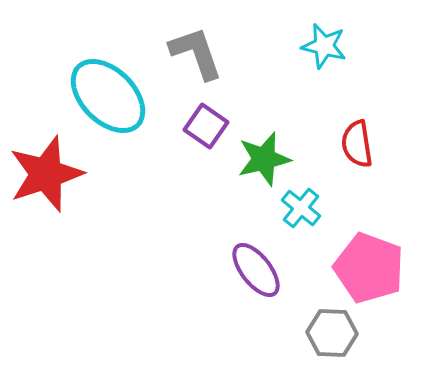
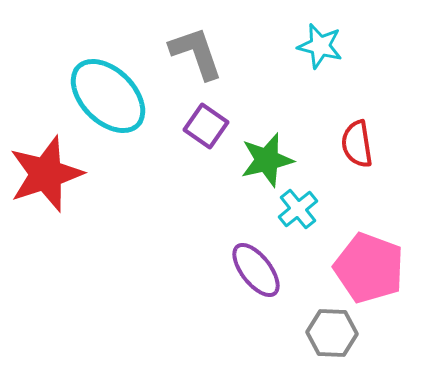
cyan star: moved 4 px left
green star: moved 3 px right, 1 px down
cyan cross: moved 3 px left, 1 px down; rotated 12 degrees clockwise
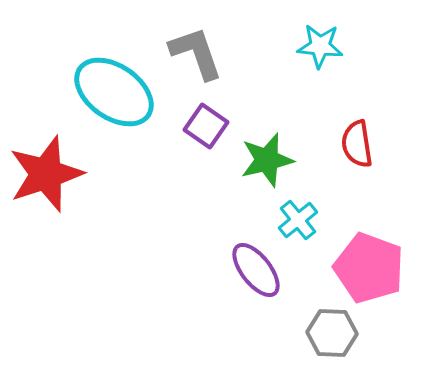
cyan star: rotated 9 degrees counterclockwise
cyan ellipse: moved 6 px right, 4 px up; rotated 10 degrees counterclockwise
cyan cross: moved 11 px down
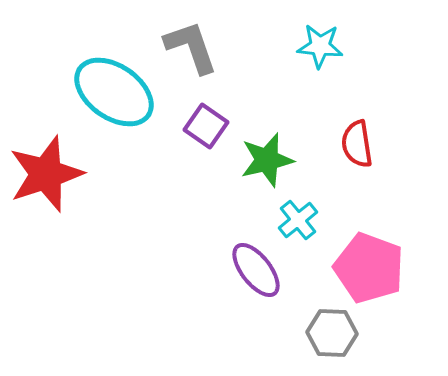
gray L-shape: moved 5 px left, 6 px up
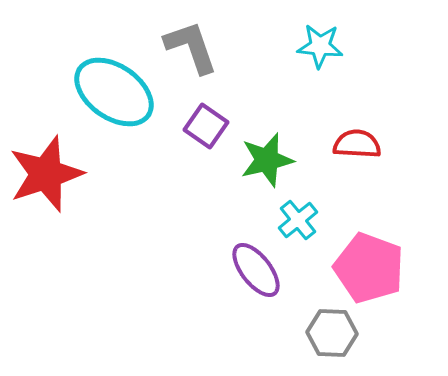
red semicircle: rotated 102 degrees clockwise
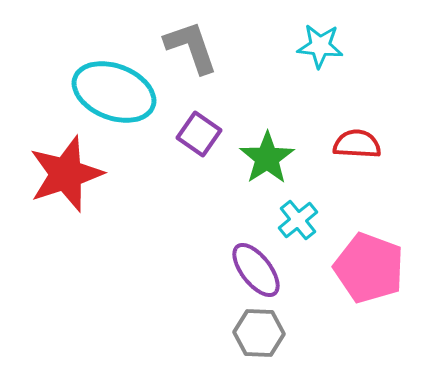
cyan ellipse: rotated 14 degrees counterclockwise
purple square: moved 7 px left, 8 px down
green star: moved 2 px up; rotated 20 degrees counterclockwise
red star: moved 20 px right
gray hexagon: moved 73 px left
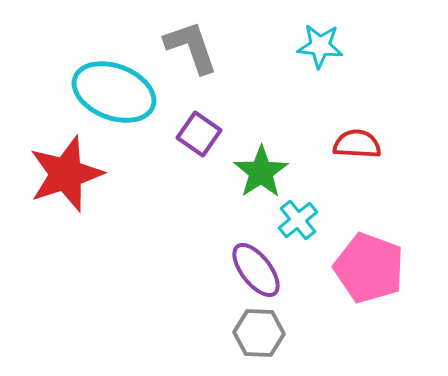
green star: moved 6 px left, 14 px down
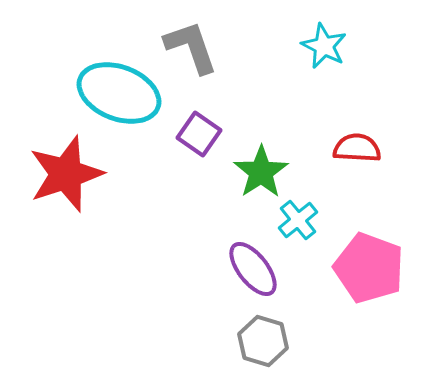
cyan star: moved 4 px right; rotated 21 degrees clockwise
cyan ellipse: moved 5 px right, 1 px down
red semicircle: moved 4 px down
purple ellipse: moved 3 px left, 1 px up
gray hexagon: moved 4 px right, 8 px down; rotated 15 degrees clockwise
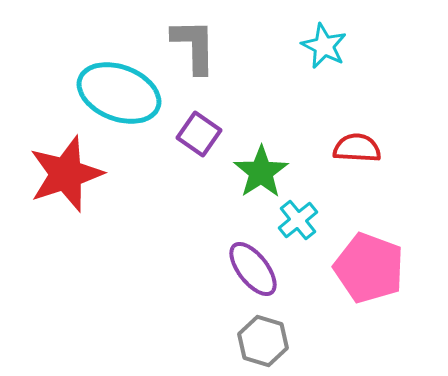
gray L-shape: moved 3 px right, 1 px up; rotated 18 degrees clockwise
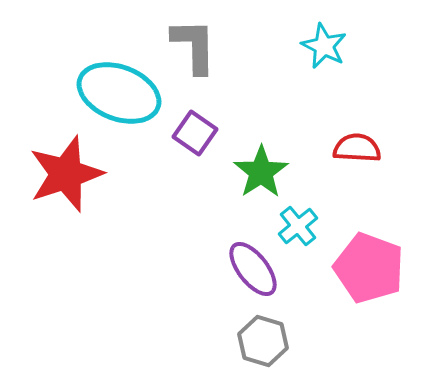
purple square: moved 4 px left, 1 px up
cyan cross: moved 6 px down
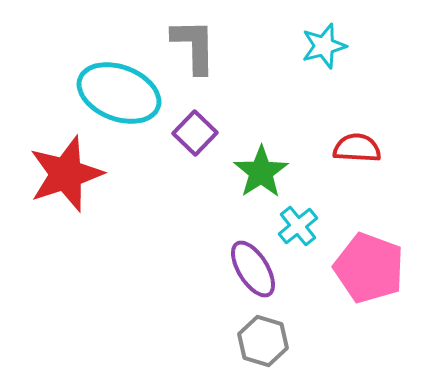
cyan star: rotated 30 degrees clockwise
purple square: rotated 9 degrees clockwise
purple ellipse: rotated 6 degrees clockwise
